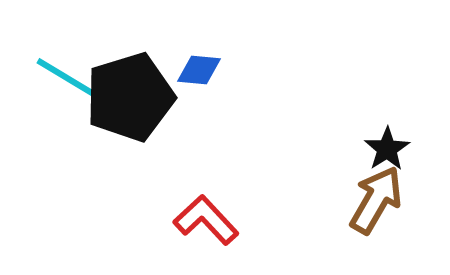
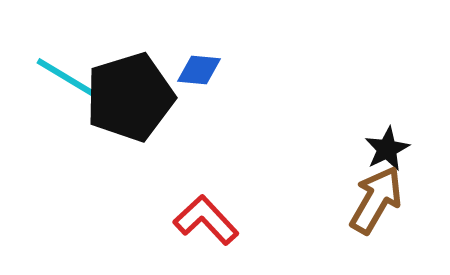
black star: rotated 6 degrees clockwise
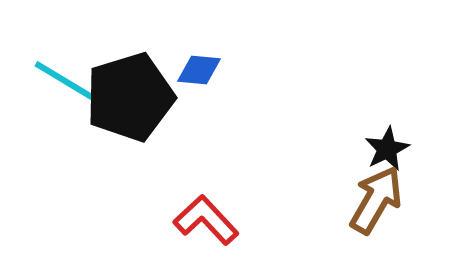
cyan line: moved 2 px left, 3 px down
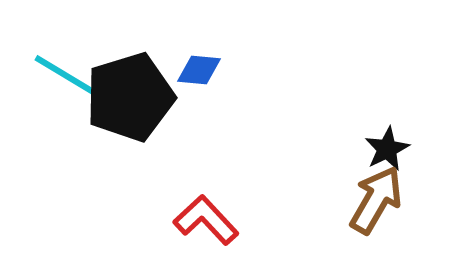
cyan line: moved 6 px up
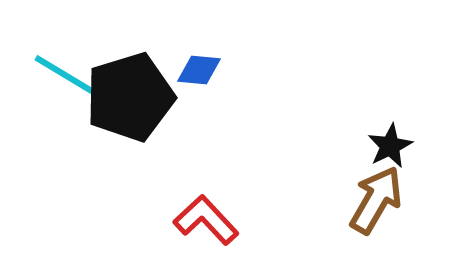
black star: moved 3 px right, 3 px up
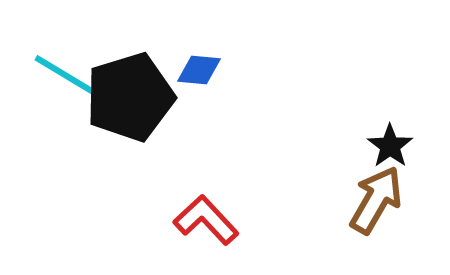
black star: rotated 9 degrees counterclockwise
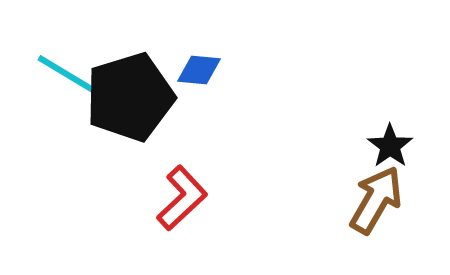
cyan line: moved 3 px right
red L-shape: moved 24 px left, 22 px up; rotated 90 degrees clockwise
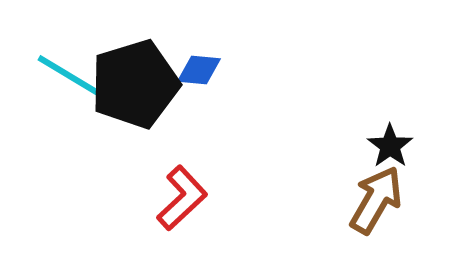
black pentagon: moved 5 px right, 13 px up
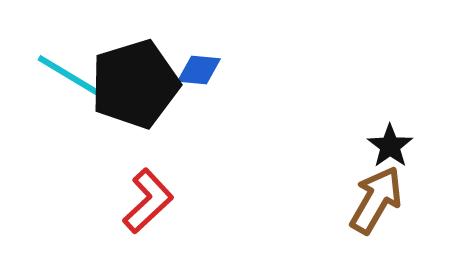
red L-shape: moved 34 px left, 3 px down
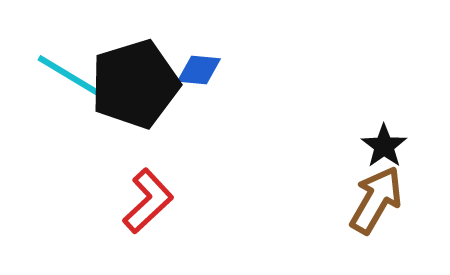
black star: moved 6 px left
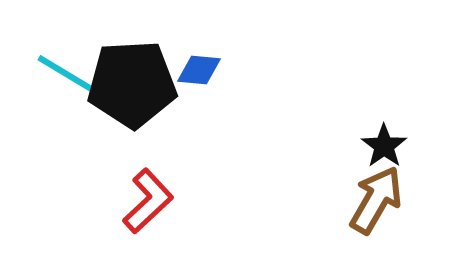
black pentagon: moved 3 px left; rotated 14 degrees clockwise
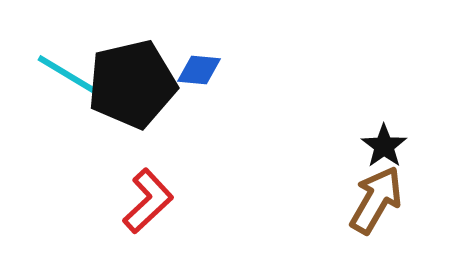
black pentagon: rotated 10 degrees counterclockwise
